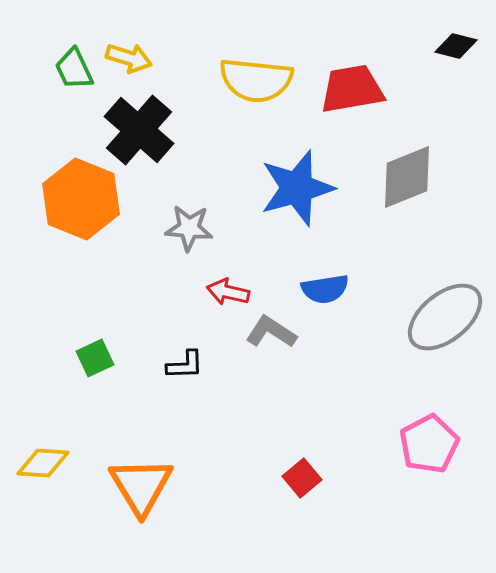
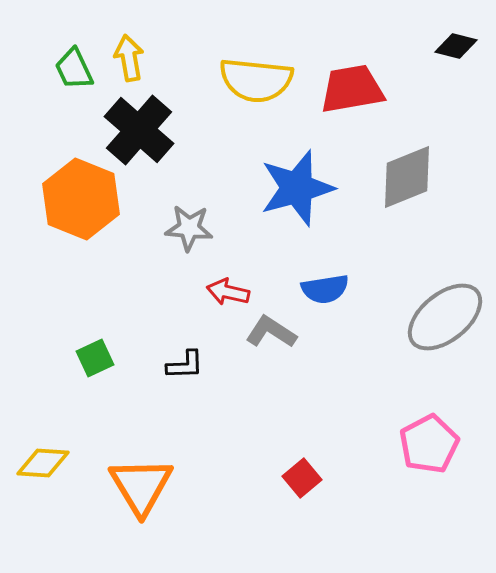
yellow arrow: rotated 117 degrees counterclockwise
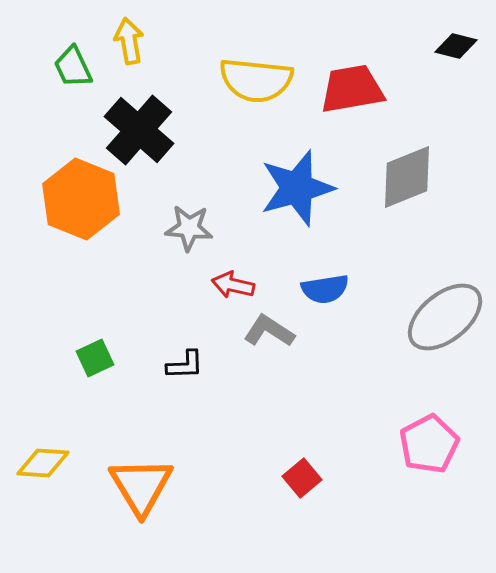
yellow arrow: moved 17 px up
green trapezoid: moved 1 px left, 2 px up
red arrow: moved 5 px right, 7 px up
gray L-shape: moved 2 px left, 1 px up
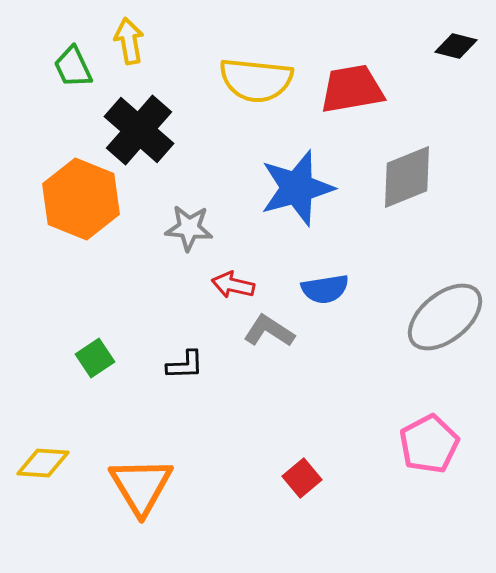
green square: rotated 9 degrees counterclockwise
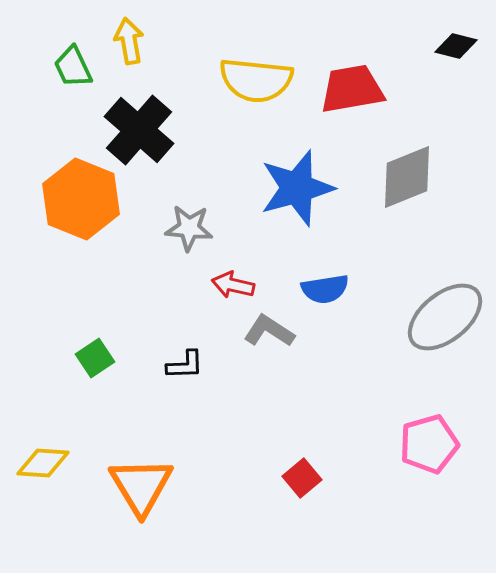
pink pentagon: rotated 12 degrees clockwise
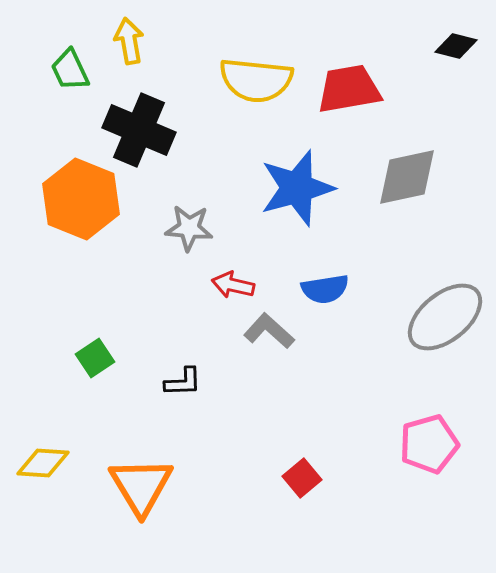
green trapezoid: moved 3 px left, 3 px down
red trapezoid: moved 3 px left
black cross: rotated 18 degrees counterclockwise
gray diamond: rotated 10 degrees clockwise
gray L-shape: rotated 9 degrees clockwise
black L-shape: moved 2 px left, 17 px down
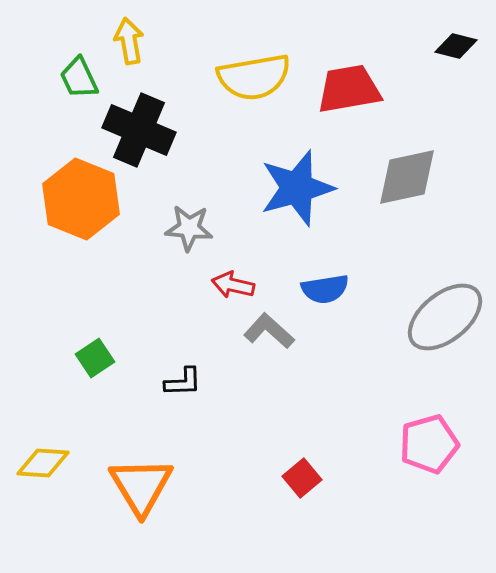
green trapezoid: moved 9 px right, 8 px down
yellow semicircle: moved 2 px left, 3 px up; rotated 16 degrees counterclockwise
